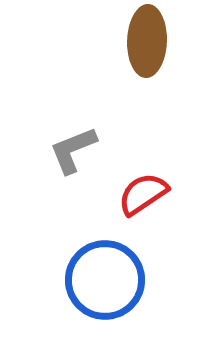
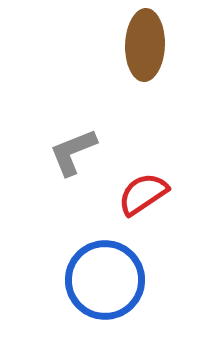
brown ellipse: moved 2 px left, 4 px down
gray L-shape: moved 2 px down
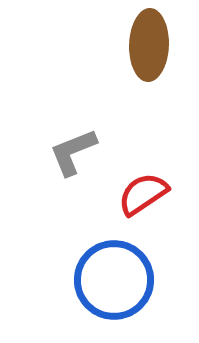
brown ellipse: moved 4 px right
blue circle: moved 9 px right
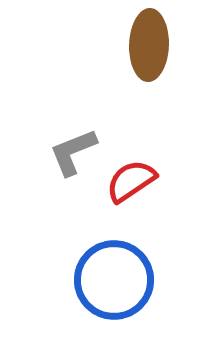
red semicircle: moved 12 px left, 13 px up
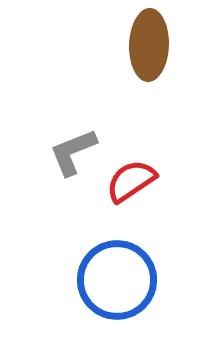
blue circle: moved 3 px right
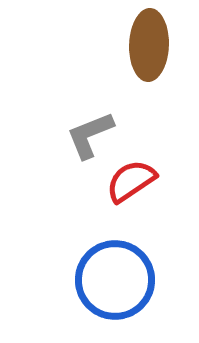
gray L-shape: moved 17 px right, 17 px up
blue circle: moved 2 px left
